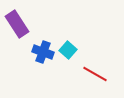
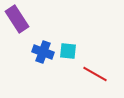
purple rectangle: moved 5 px up
cyan square: moved 1 px down; rotated 36 degrees counterclockwise
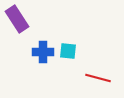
blue cross: rotated 20 degrees counterclockwise
red line: moved 3 px right, 4 px down; rotated 15 degrees counterclockwise
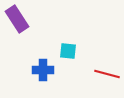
blue cross: moved 18 px down
red line: moved 9 px right, 4 px up
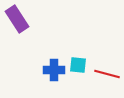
cyan square: moved 10 px right, 14 px down
blue cross: moved 11 px right
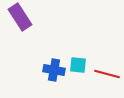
purple rectangle: moved 3 px right, 2 px up
blue cross: rotated 10 degrees clockwise
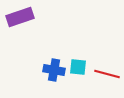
purple rectangle: rotated 76 degrees counterclockwise
cyan square: moved 2 px down
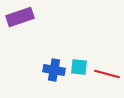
cyan square: moved 1 px right
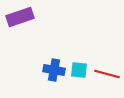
cyan square: moved 3 px down
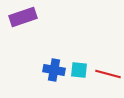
purple rectangle: moved 3 px right
red line: moved 1 px right
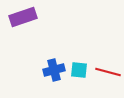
blue cross: rotated 25 degrees counterclockwise
red line: moved 2 px up
